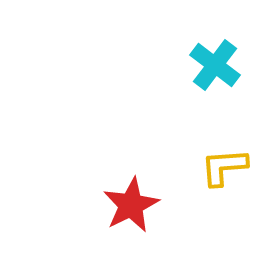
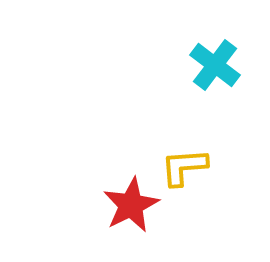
yellow L-shape: moved 40 px left
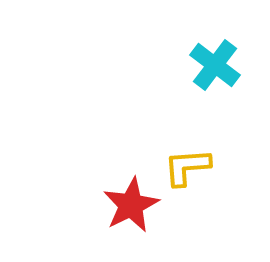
yellow L-shape: moved 3 px right
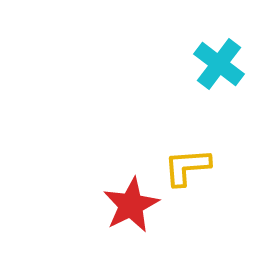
cyan cross: moved 4 px right, 1 px up
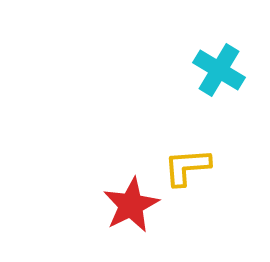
cyan cross: moved 6 px down; rotated 6 degrees counterclockwise
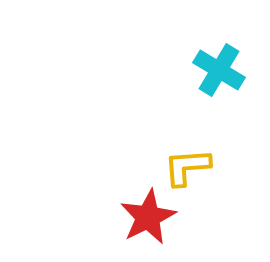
red star: moved 17 px right, 12 px down
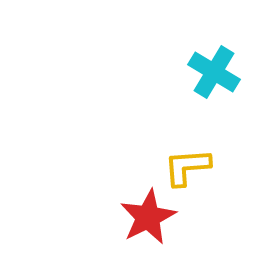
cyan cross: moved 5 px left, 2 px down
